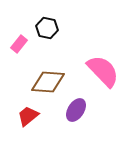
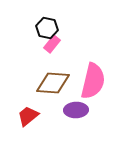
pink rectangle: moved 33 px right
pink semicircle: moved 10 px left, 10 px down; rotated 57 degrees clockwise
brown diamond: moved 5 px right, 1 px down
purple ellipse: rotated 55 degrees clockwise
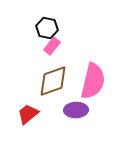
pink rectangle: moved 2 px down
brown diamond: moved 2 px up; rotated 24 degrees counterclockwise
red trapezoid: moved 2 px up
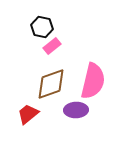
black hexagon: moved 5 px left, 1 px up
pink rectangle: rotated 12 degrees clockwise
brown diamond: moved 2 px left, 3 px down
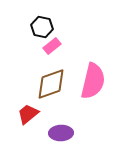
purple ellipse: moved 15 px left, 23 px down
